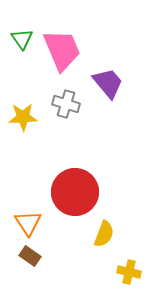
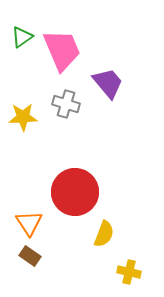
green triangle: moved 2 px up; rotated 30 degrees clockwise
orange triangle: moved 1 px right
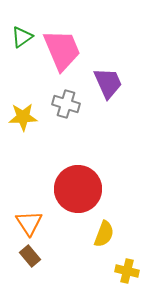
purple trapezoid: rotated 16 degrees clockwise
red circle: moved 3 px right, 3 px up
brown rectangle: rotated 15 degrees clockwise
yellow cross: moved 2 px left, 1 px up
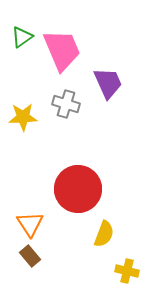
orange triangle: moved 1 px right, 1 px down
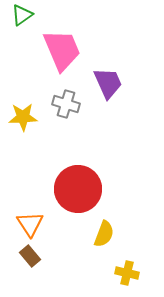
green triangle: moved 22 px up
yellow cross: moved 2 px down
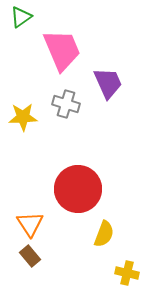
green triangle: moved 1 px left, 2 px down
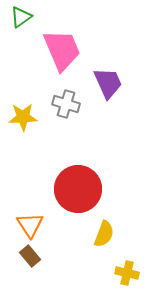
orange triangle: moved 1 px down
